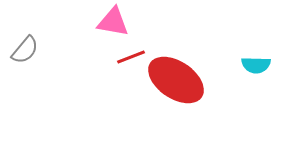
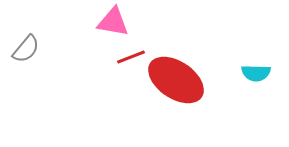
gray semicircle: moved 1 px right, 1 px up
cyan semicircle: moved 8 px down
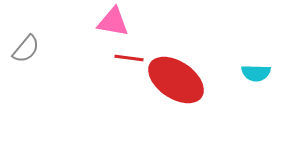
red line: moved 2 px left, 1 px down; rotated 28 degrees clockwise
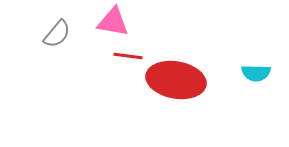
gray semicircle: moved 31 px right, 15 px up
red line: moved 1 px left, 2 px up
red ellipse: rotated 24 degrees counterclockwise
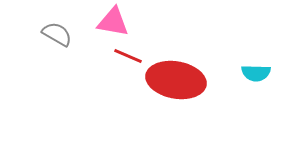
gray semicircle: rotated 100 degrees counterclockwise
red line: rotated 16 degrees clockwise
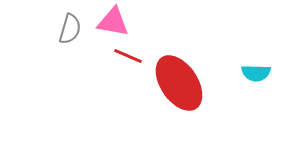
gray semicircle: moved 13 px right, 5 px up; rotated 76 degrees clockwise
red ellipse: moved 3 px right, 3 px down; rotated 46 degrees clockwise
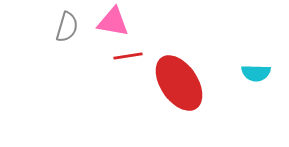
gray semicircle: moved 3 px left, 2 px up
red line: rotated 32 degrees counterclockwise
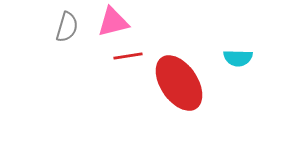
pink triangle: rotated 24 degrees counterclockwise
cyan semicircle: moved 18 px left, 15 px up
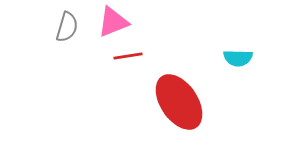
pink triangle: rotated 8 degrees counterclockwise
red ellipse: moved 19 px down
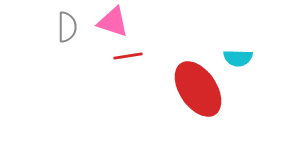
pink triangle: rotated 40 degrees clockwise
gray semicircle: rotated 16 degrees counterclockwise
red ellipse: moved 19 px right, 13 px up
